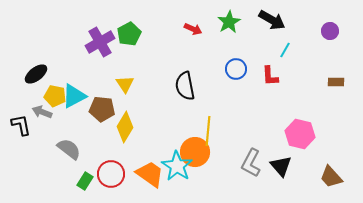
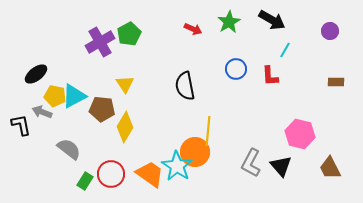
brown trapezoid: moved 1 px left, 9 px up; rotated 15 degrees clockwise
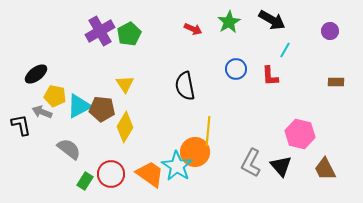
purple cross: moved 11 px up
cyan triangle: moved 5 px right, 10 px down
brown trapezoid: moved 5 px left, 1 px down
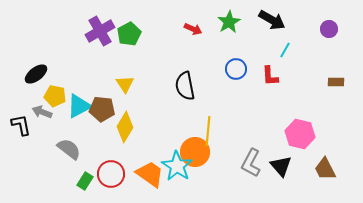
purple circle: moved 1 px left, 2 px up
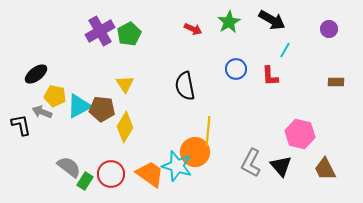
gray semicircle: moved 18 px down
cyan star: rotated 16 degrees counterclockwise
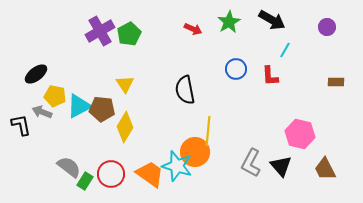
purple circle: moved 2 px left, 2 px up
black semicircle: moved 4 px down
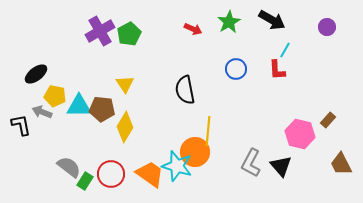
red L-shape: moved 7 px right, 6 px up
brown rectangle: moved 8 px left, 38 px down; rotated 49 degrees counterclockwise
cyan triangle: rotated 28 degrees clockwise
brown trapezoid: moved 16 px right, 5 px up
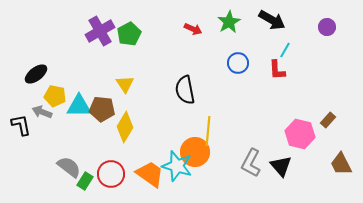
blue circle: moved 2 px right, 6 px up
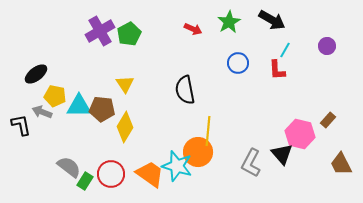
purple circle: moved 19 px down
orange circle: moved 3 px right
black triangle: moved 1 px right, 12 px up
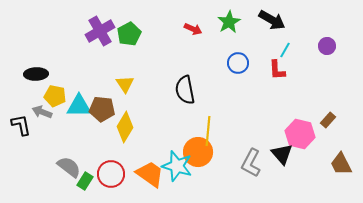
black ellipse: rotated 35 degrees clockwise
